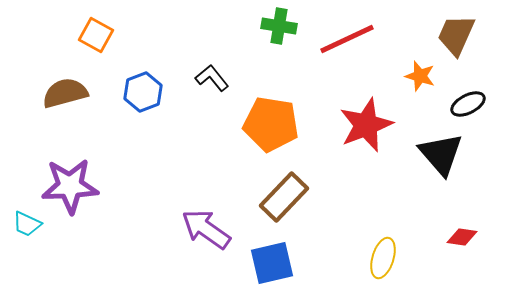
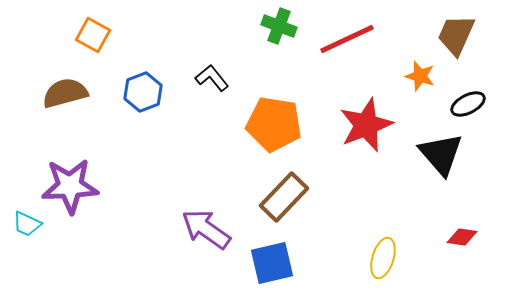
green cross: rotated 12 degrees clockwise
orange square: moved 3 px left
orange pentagon: moved 3 px right
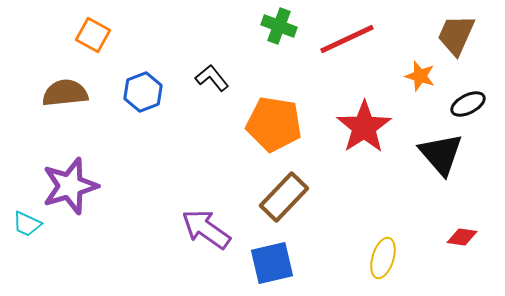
brown semicircle: rotated 9 degrees clockwise
red star: moved 2 px left, 2 px down; rotated 12 degrees counterclockwise
purple star: rotated 14 degrees counterclockwise
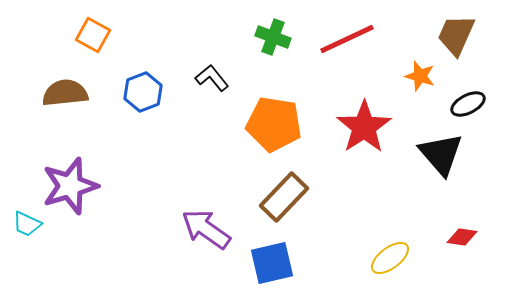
green cross: moved 6 px left, 11 px down
yellow ellipse: moved 7 px right; rotated 36 degrees clockwise
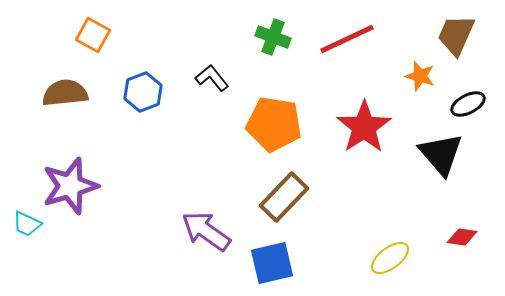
purple arrow: moved 2 px down
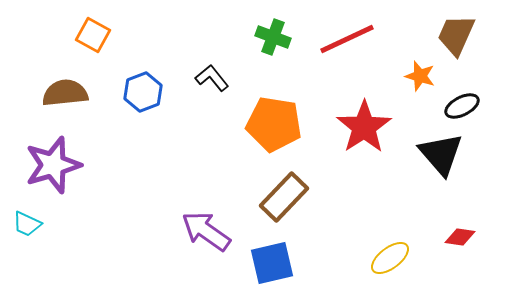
black ellipse: moved 6 px left, 2 px down
purple star: moved 17 px left, 21 px up
red diamond: moved 2 px left
